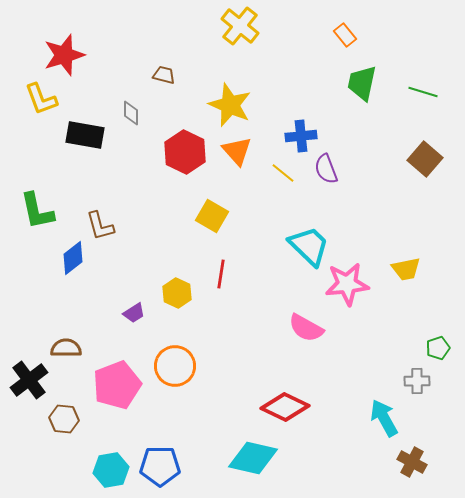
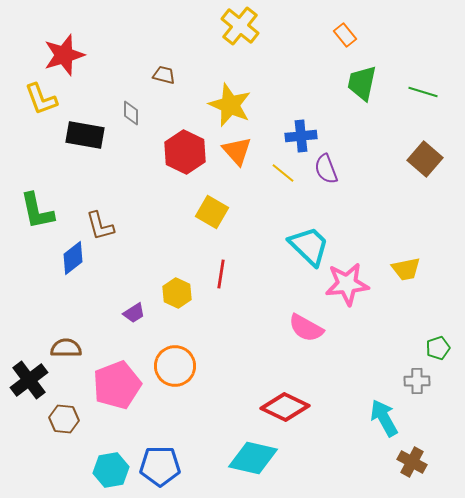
yellow square: moved 4 px up
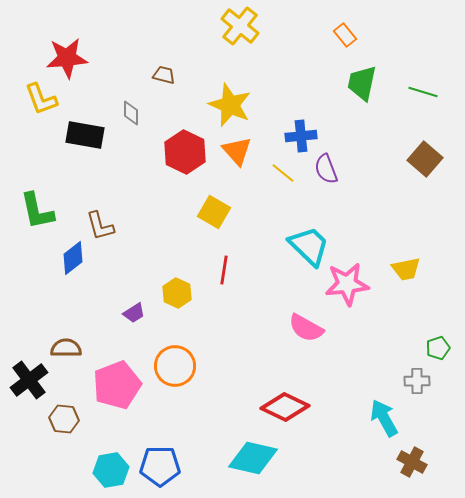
red star: moved 3 px right, 3 px down; rotated 12 degrees clockwise
yellow square: moved 2 px right
red line: moved 3 px right, 4 px up
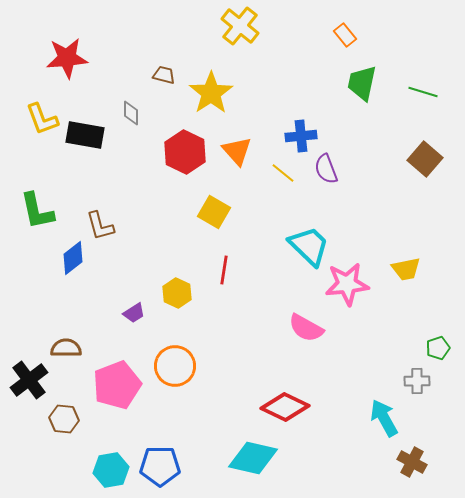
yellow L-shape: moved 1 px right, 20 px down
yellow star: moved 19 px left, 12 px up; rotated 15 degrees clockwise
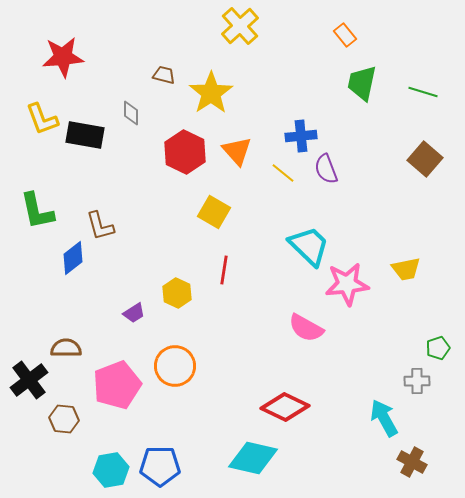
yellow cross: rotated 9 degrees clockwise
red star: moved 4 px left, 1 px up
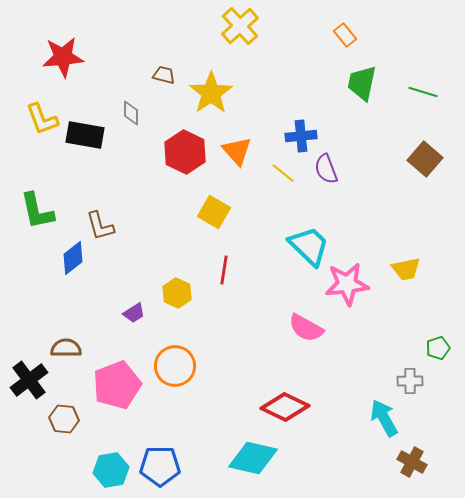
gray cross: moved 7 px left
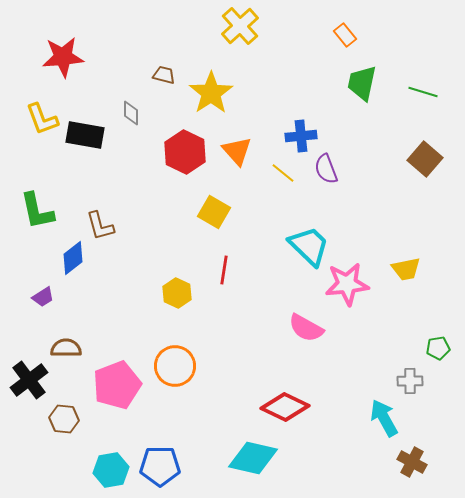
purple trapezoid: moved 91 px left, 16 px up
green pentagon: rotated 10 degrees clockwise
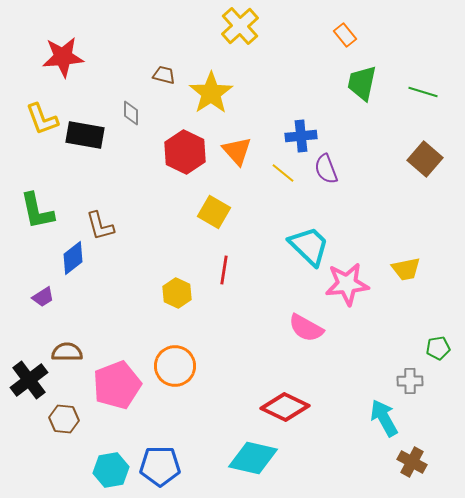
brown semicircle: moved 1 px right, 4 px down
